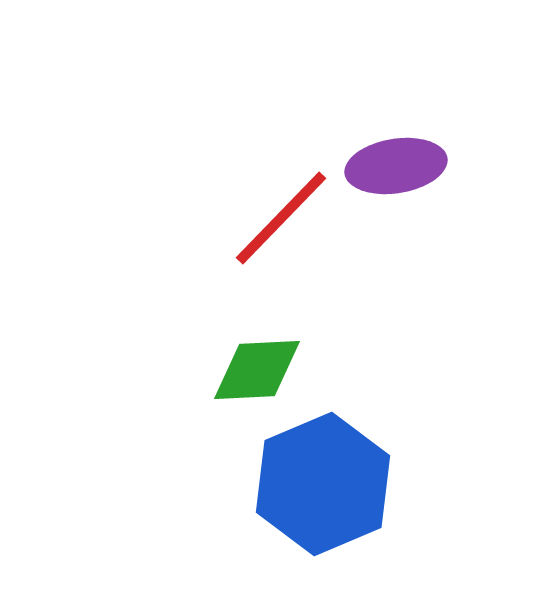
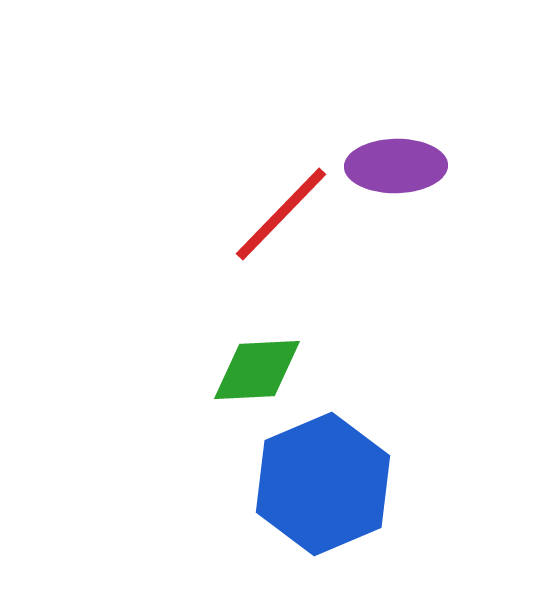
purple ellipse: rotated 8 degrees clockwise
red line: moved 4 px up
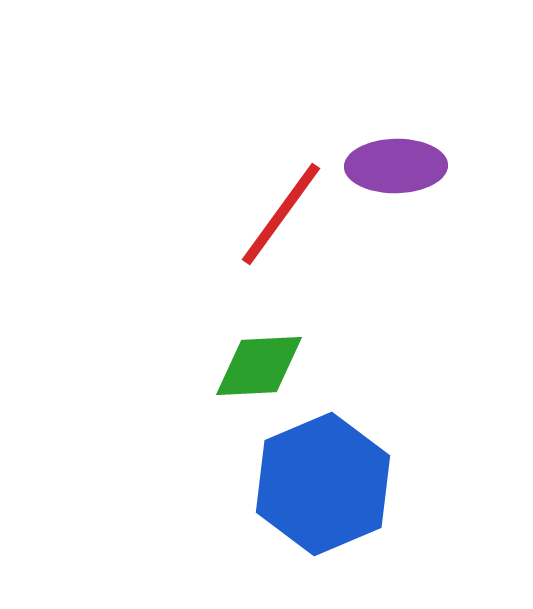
red line: rotated 8 degrees counterclockwise
green diamond: moved 2 px right, 4 px up
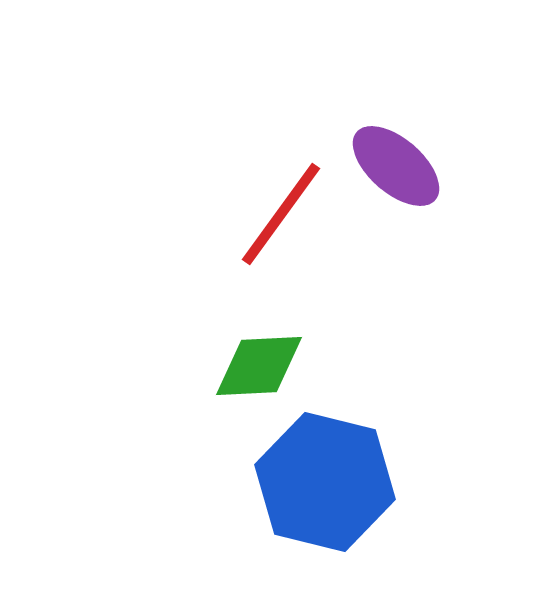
purple ellipse: rotated 42 degrees clockwise
blue hexagon: moved 2 px right, 2 px up; rotated 23 degrees counterclockwise
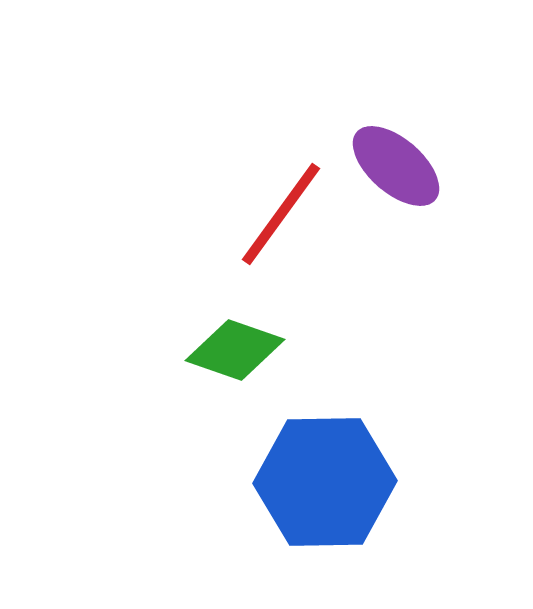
green diamond: moved 24 px left, 16 px up; rotated 22 degrees clockwise
blue hexagon: rotated 15 degrees counterclockwise
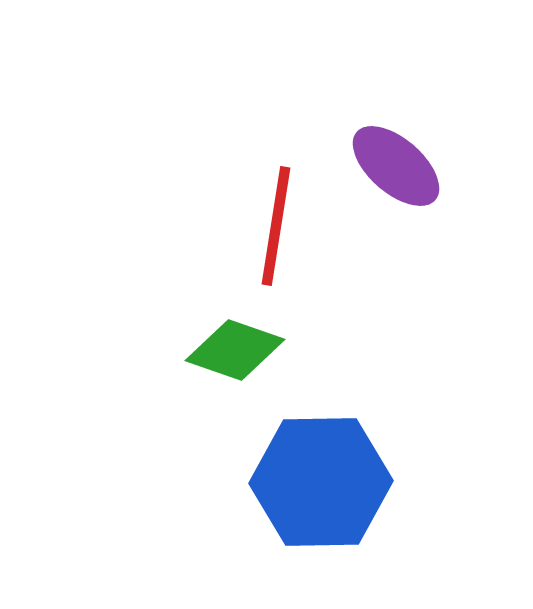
red line: moved 5 px left, 12 px down; rotated 27 degrees counterclockwise
blue hexagon: moved 4 px left
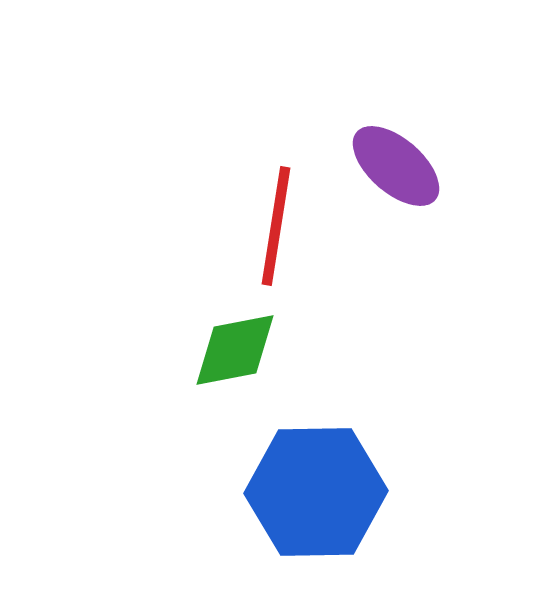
green diamond: rotated 30 degrees counterclockwise
blue hexagon: moved 5 px left, 10 px down
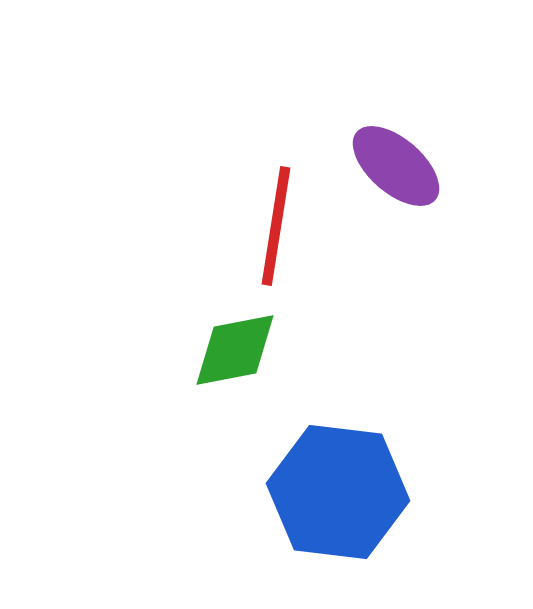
blue hexagon: moved 22 px right; rotated 8 degrees clockwise
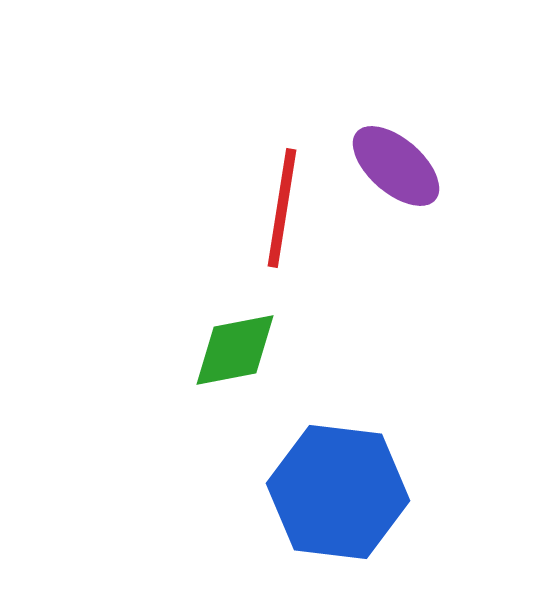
red line: moved 6 px right, 18 px up
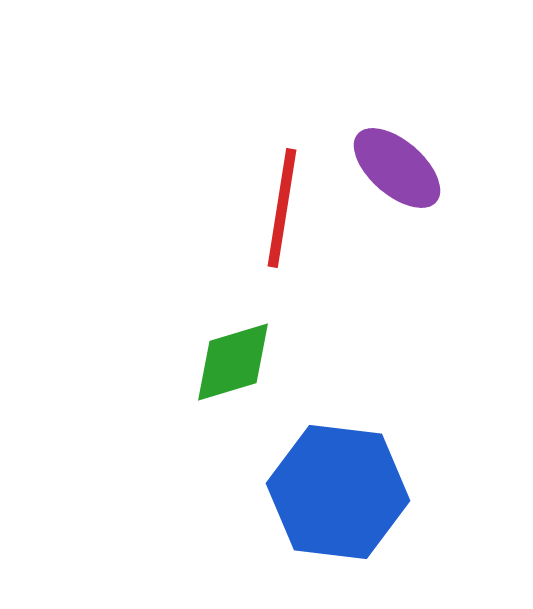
purple ellipse: moved 1 px right, 2 px down
green diamond: moved 2 px left, 12 px down; rotated 6 degrees counterclockwise
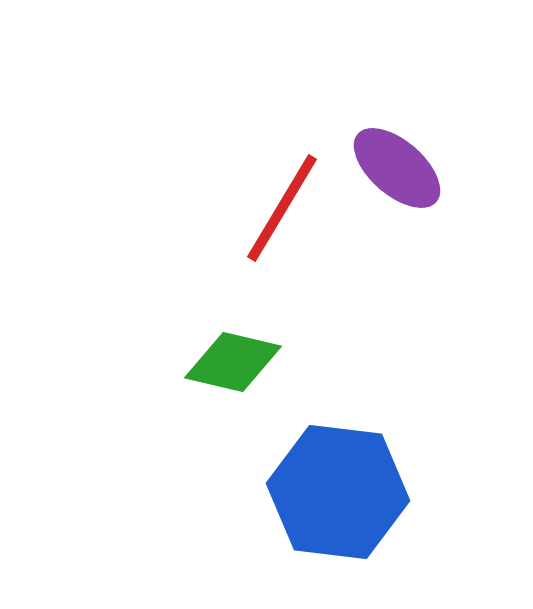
red line: rotated 22 degrees clockwise
green diamond: rotated 30 degrees clockwise
